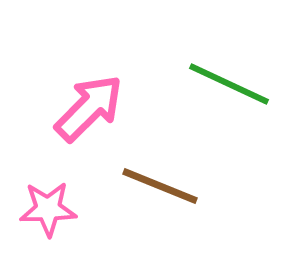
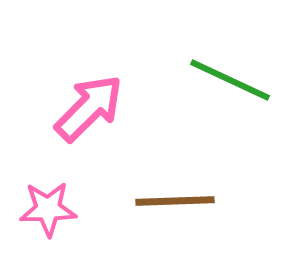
green line: moved 1 px right, 4 px up
brown line: moved 15 px right, 15 px down; rotated 24 degrees counterclockwise
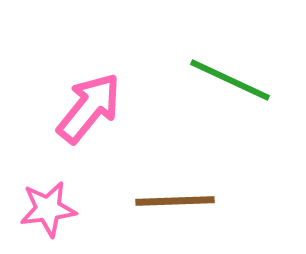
pink arrow: rotated 6 degrees counterclockwise
pink star: rotated 6 degrees counterclockwise
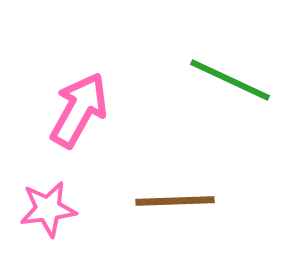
pink arrow: moved 10 px left, 2 px down; rotated 10 degrees counterclockwise
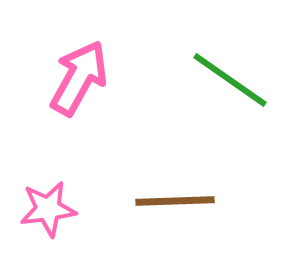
green line: rotated 10 degrees clockwise
pink arrow: moved 32 px up
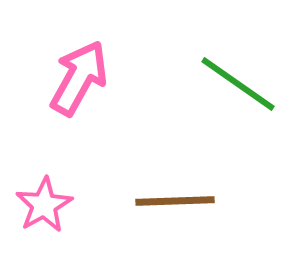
green line: moved 8 px right, 4 px down
pink star: moved 4 px left, 4 px up; rotated 22 degrees counterclockwise
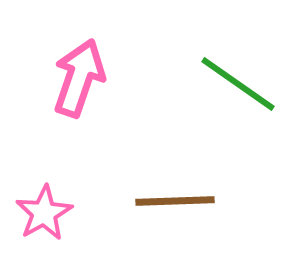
pink arrow: rotated 10 degrees counterclockwise
pink star: moved 8 px down
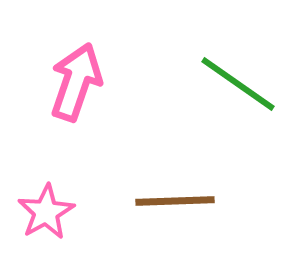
pink arrow: moved 3 px left, 4 px down
pink star: moved 2 px right, 1 px up
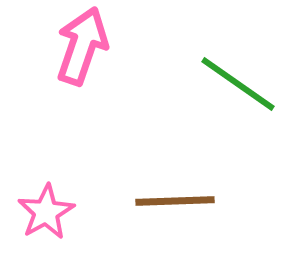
pink arrow: moved 6 px right, 36 px up
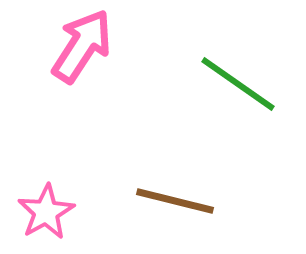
pink arrow: rotated 14 degrees clockwise
brown line: rotated 16 degrees clockwise
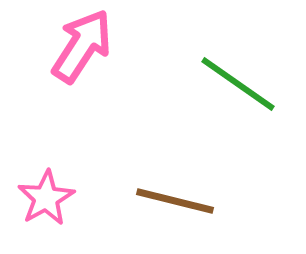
pink star: moved 14 px up
